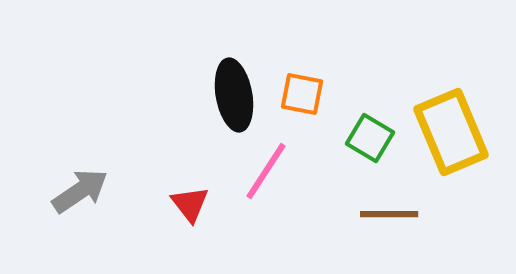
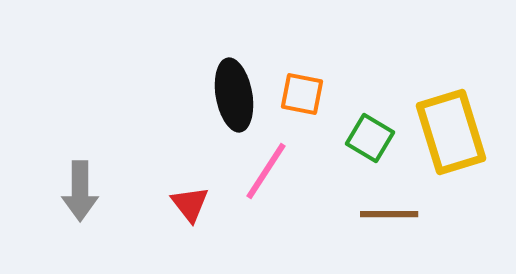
yellow rectangle: rotated 6 degrees clockwise
gray arrow: rotated 124 degrees clockwise
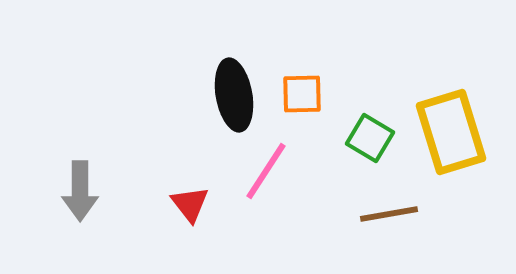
orange square: rotated 12 degrees counterclockwise
brown line: rotated 10 degrees counterclockwise
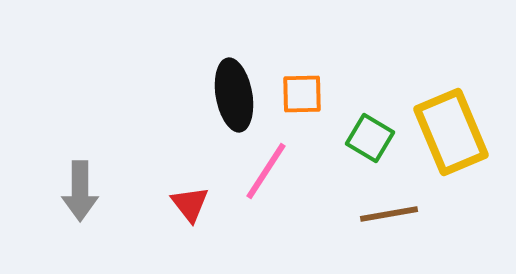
yellow rectangle: rotated 6 degrees counterclockwise
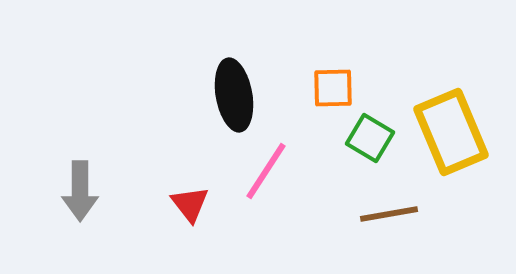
orange square: moved 31 px right, 6 px up
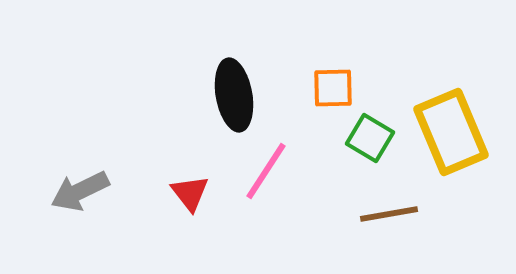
gray arrow: rotated 64 degrees clockwise
red triangle: moved 11 px up
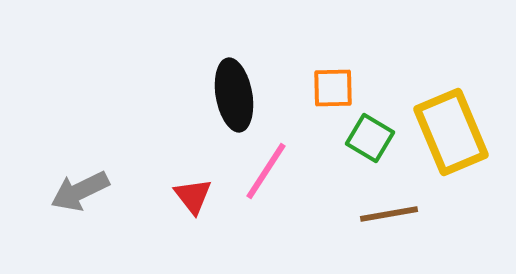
red triangle: moved 3 px right, 3 px down
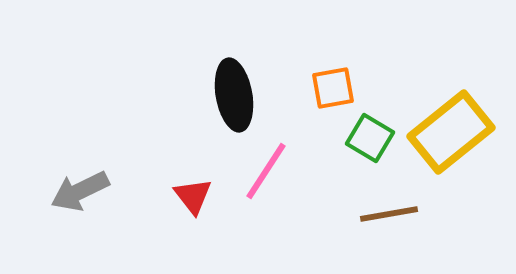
orange square: rotated 9 degrees counterclockwise
yellow rectangle: rotated 74 degrees clockwise
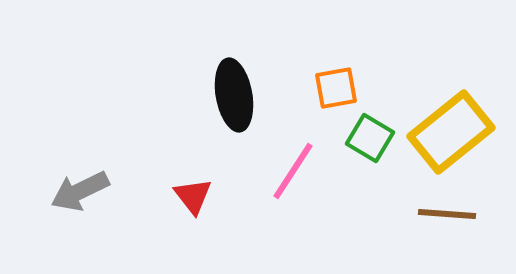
orange square: moved 3 px right
pink line: moved 27 px right
brown line: moved 58 px right; rotated 14 degrees clockwise
